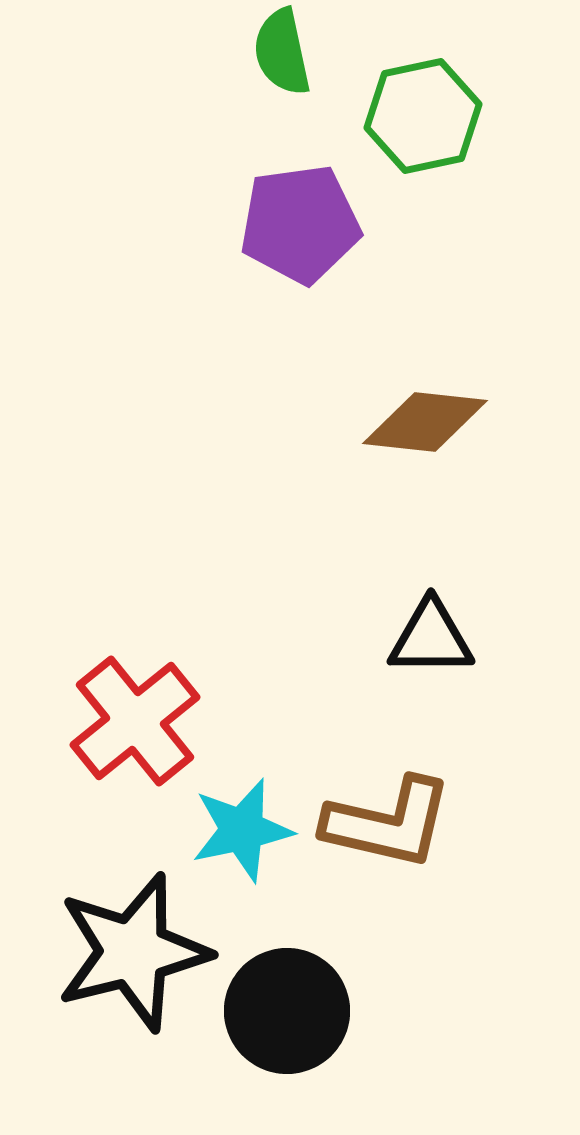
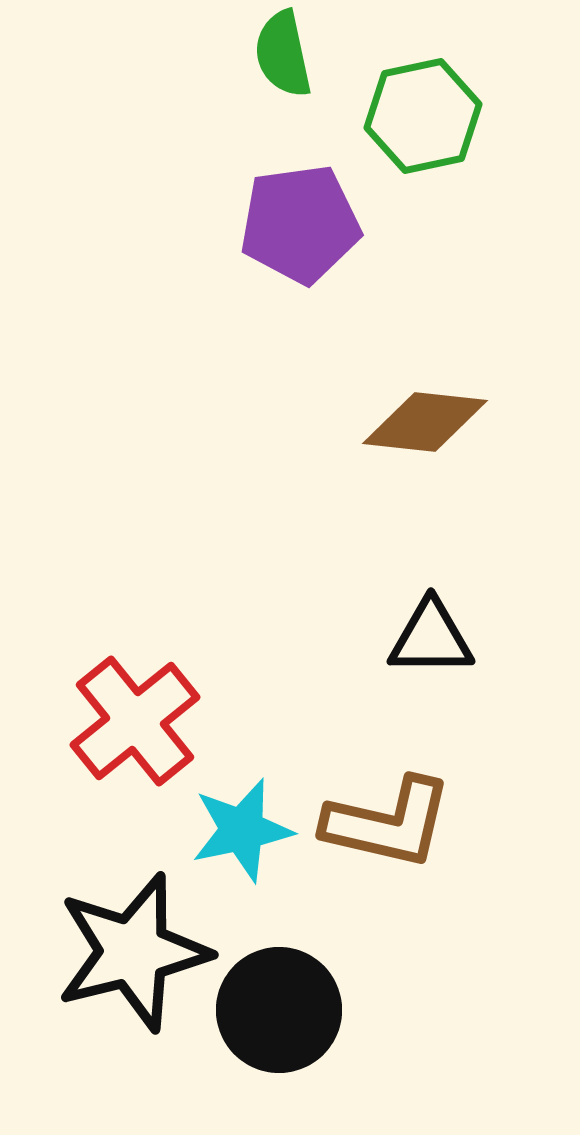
green semicircle: moved 1 px right, 2 px down
black circle: moved 8 px left, 1 px up
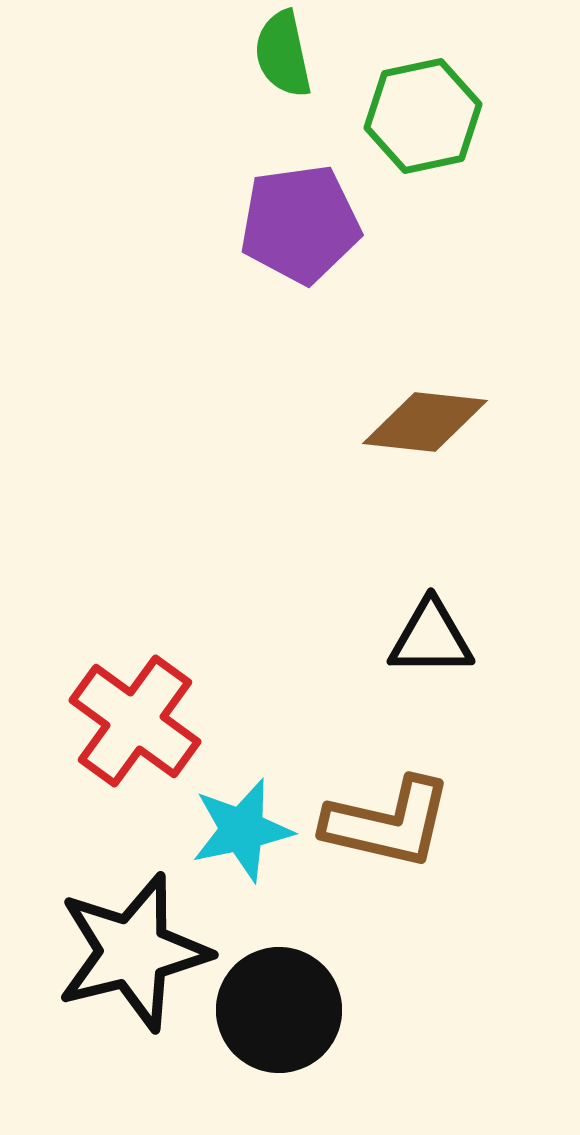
red cross: rotated 15 degrees counterclockwise
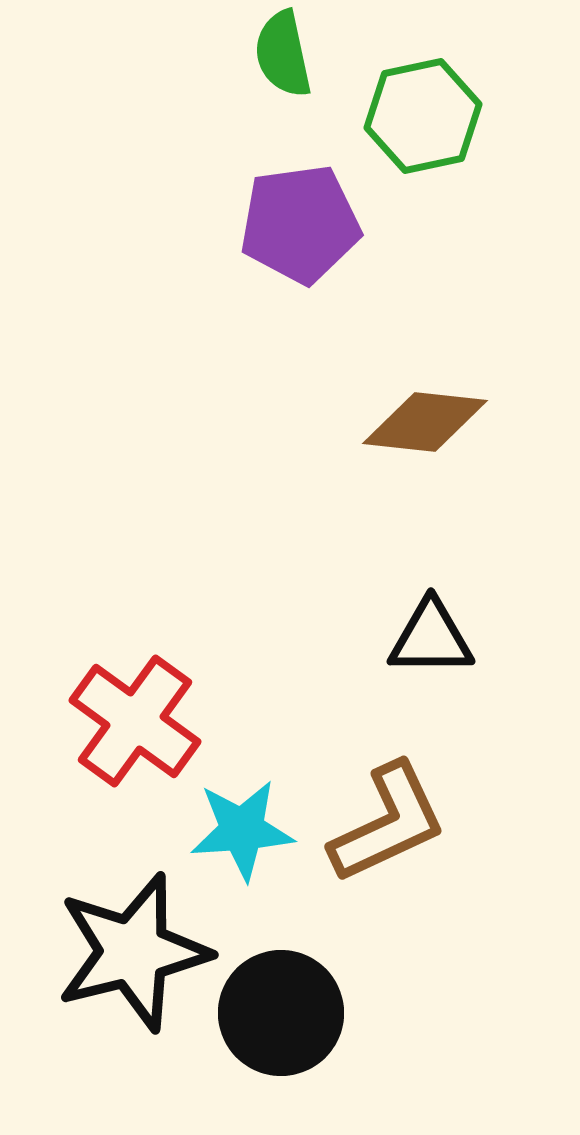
brown L-shape: rotated 38 degrees counterclockwise
cyan star: rotated 8 degrees clockwise
black circle: moved 2 px right, 3 px down
